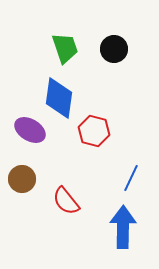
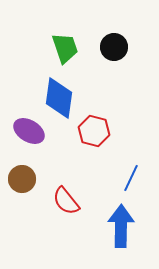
black circle: moved 2 px up
purple ellipse: moved 1 px left, 1 px down
blue arrow: moved 2 px left, 1 px up
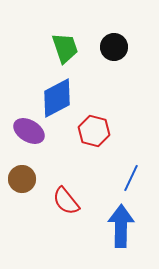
blue diamond: moved 2 px left; rotated 54 degrees clockwise
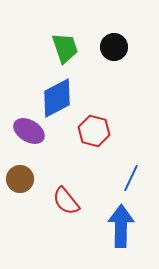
brown circle: moved 2 px left
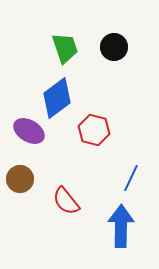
blue diamond: rotated 9 degrees counterclockwise
red hexagon: moved 1 px up
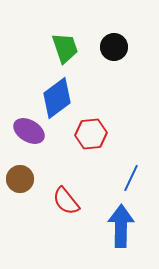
red hexagon: moved 3 px left, 4 px down; rotated 20 degrees counterclockwise
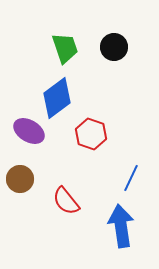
red hexagon: rotated 24 degrees clockwise
blue arrow: rotated 9 degrees counterclockwise
